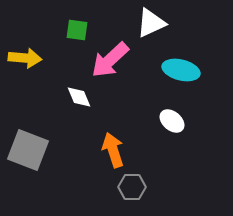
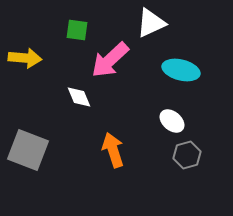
gray hexagon: moved 55 px right, 32 px up; rotated 16 degrees counterclockwise
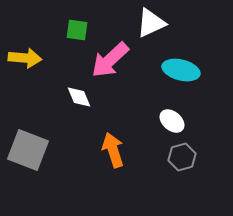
gray hexagon: moved 5 px left, 2 px down
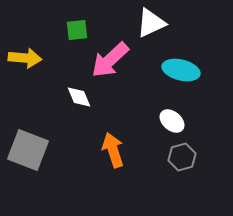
green square: rotated 15 degrees counterclockwise
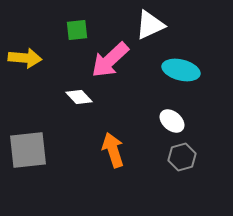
white triangle: moved 1 px left, 2 px down
white diamond: rotated 20 degrees counterclockwise
gray square: rotated 27 degrees counterclockwise
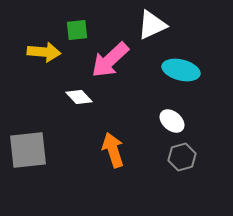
white triangle: moved 2 px right
yellow arrow: moved 19 px right, 6 px up
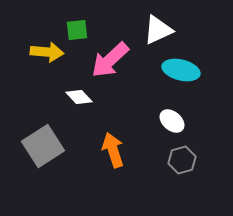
white triangle: moved 6 px right, 5 px down
yellow arrow: moved 3 px right
gray square: moved 15 px right, 4 px up; rotated 27 degrees counterclockwise
gray hexagon: moved 3 px down
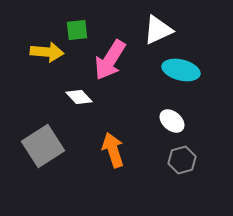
pink arrow: rotated 15 degrees counterclockwise
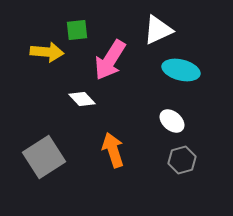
white diamond: moved 3 px right, 2 px down
gray square: moved 1 px right, 11 px down
